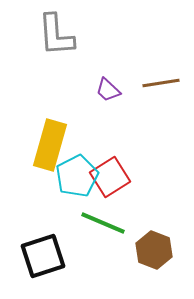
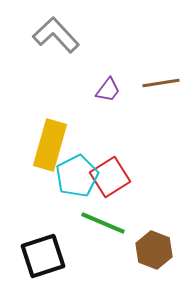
gray L-shape: rotated 141 degrees clockwise
purple trapezoid: rotated 96 degrees counterclockwise
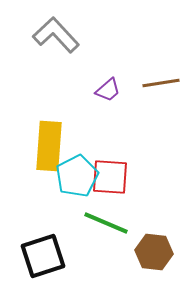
purple trapezoid: rotated 12 degrees clockwise
yellow rectangle: moved 1 px left, 1 px down; rotated 12 degrees counterclockwise
red square: rotated 36 degrees clockwise
green line: moved 3 px right
brown hexagon: moved 2 px down; rotated 15 degrees counterclockwise
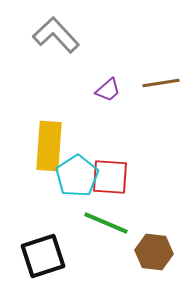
cyan pentagon: rotated 6 degrees counterclockwise
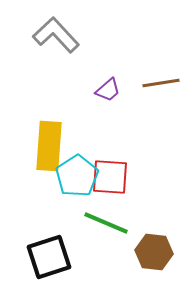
black square: moved 6 px right, 1 px down
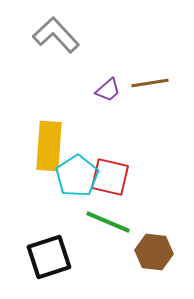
brown line: moved 11 px left
red square: rotated 9 degrees clockwise
green line: moved 2 px right, 1 px up
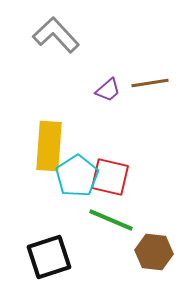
green line: moved 3 px right, 2 px up
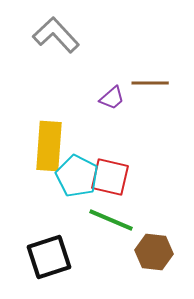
brown line: rotated 9 degrees clockwise
purple trapezoid: moved 4 px right, 8 px down
cyan pentagon: rotated 12 degrees counterclockwise
